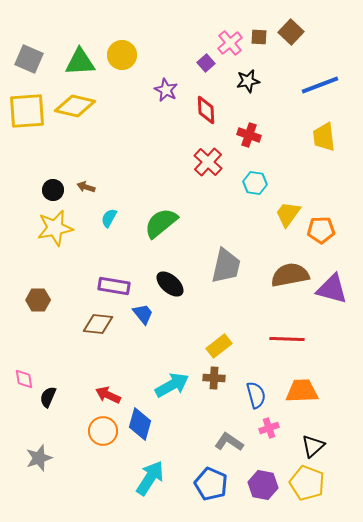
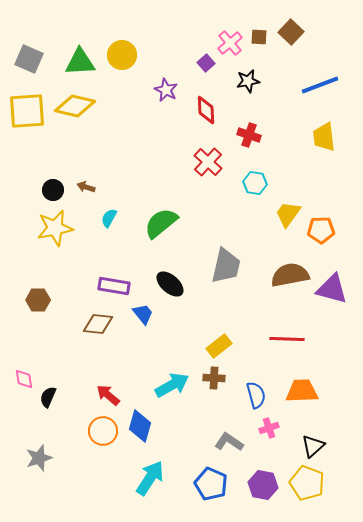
red arrow at (108, 395): rotated 15 degrees clockwise
blue diamond at (140, 424): moved 2 px down
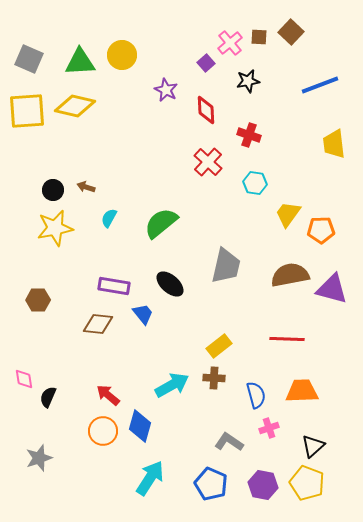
yellow trapezoid at (324, 137): moved 10 px right, 7 px down
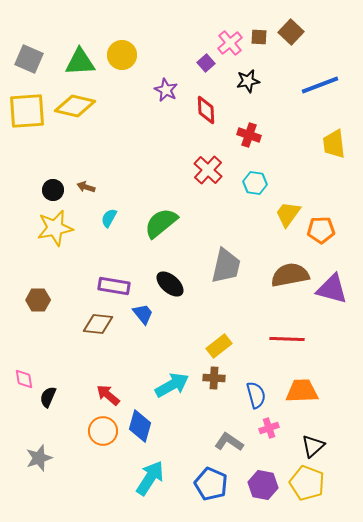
red cross at (208, 162): moved 8 px down
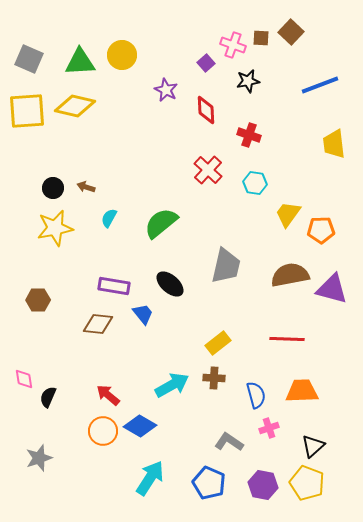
brown square at (259, 37): moved 2 px right, 1 px down
pink cross at (230, 43): moved 3 px right, 2 px down; rotated 30 degrees counterclockwise
black circle at (53, 190): moved 2 px up
yellow rectangle at (219, 346): moved 1 px left, 3 px up
blue diamond at (140, 426): rotated 76 degrees counterclockwise
blue pentagon at (211, 484): moved 2 px left, 1 px up
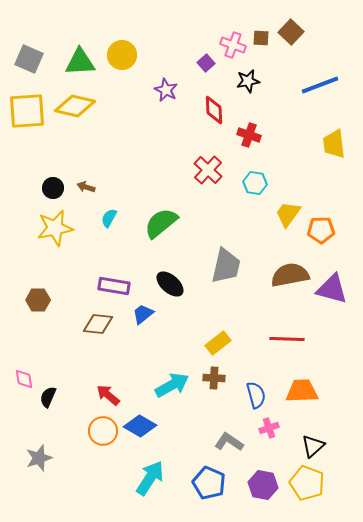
red diamond at (206, 110): moved 8 px right
blue trapezoid at (143, 314): rotated 90 degrees counterclockwise
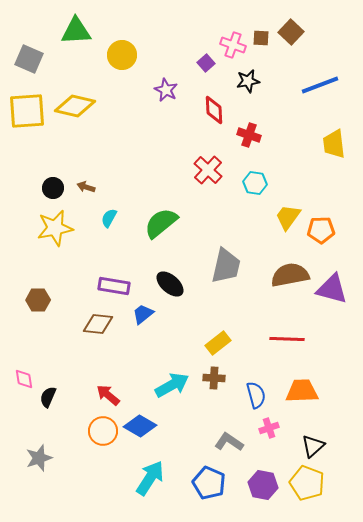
green triangle at (80, 62): moved 4 px left, 31 px up
yellow trapezoid at (288, 214): moved 3 px down
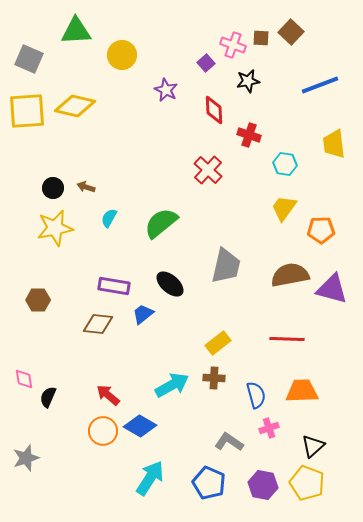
cyan hexagon at (255, 183): moved 30 px right, 19 px up
yellow trapezoid at (288, 217): moved 4 px left, 9 px up
gray star at (39, 458): moved 13 px left
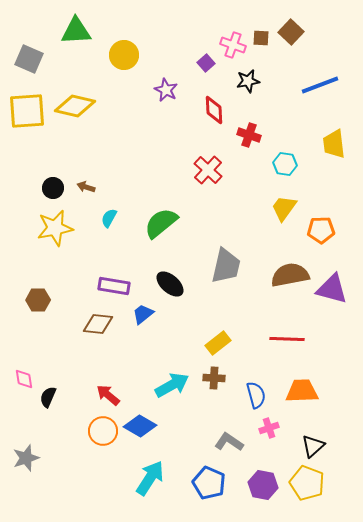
yellow circle at (122, 55): moved 2 px right
